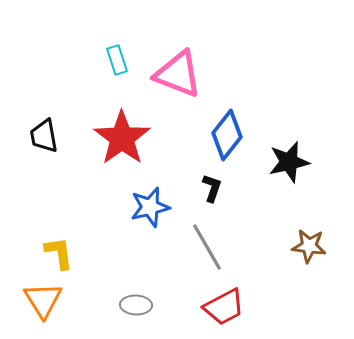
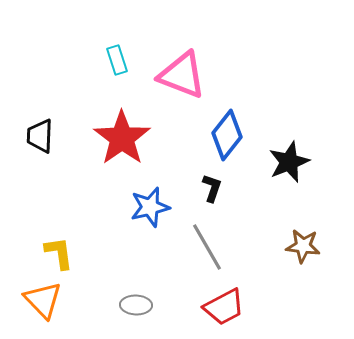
pink triangle: moved 4 px right, 1 px down
black trapezoid: moved 4 px left; rotated 12 degrees clockwise
black star: rotated 9 degrees counterclockwise
brown star: moved 6 px left
orange triangle: rotated 12 degrees counterclockwise
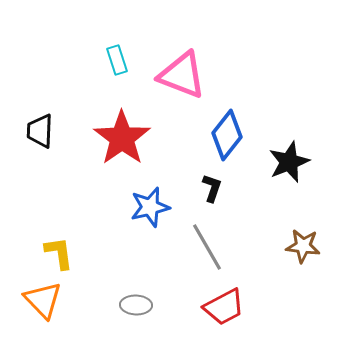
black trapezoid: moved 5 px up
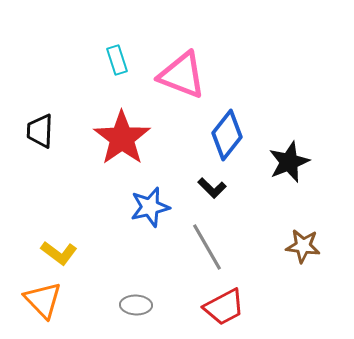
black L-shape: rotated 116 degrees clockwise
yellow L-shape: rotated 135 degrees clockwise
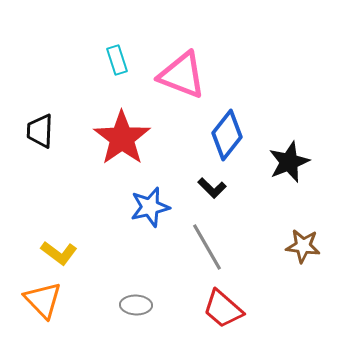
red trapezoid: moved 1 px left, 2 px down; rotated 69 degrees clockwise
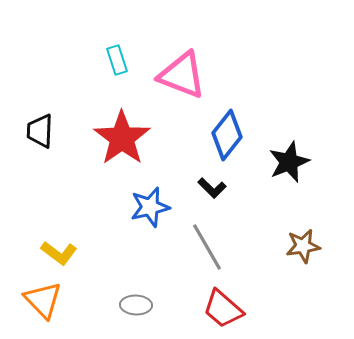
brown star: rotated 16 degrees counterclockwise
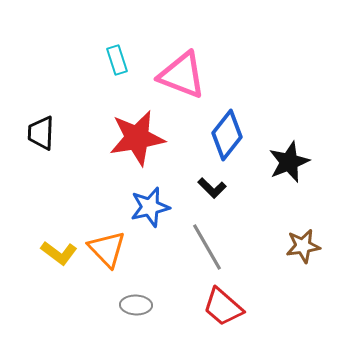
black trapezoid: moved 1 px right, 2 px down
red star: moved 15 px right; rotated 26 degrees clockwise
orange triangle: moved 64 px right, 51 px up
red trapezoid: moved 2 px up
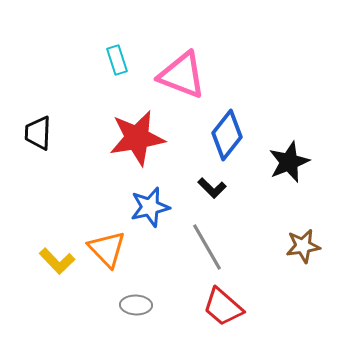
black trapezoid: moved 3 px left
yellow L-shape: moved 2 px left, 8 px down; rotated 9 degrees clockwise
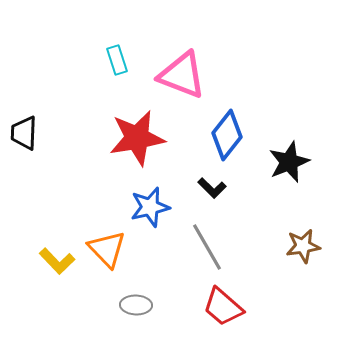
black trapezoid: moved 14 px left
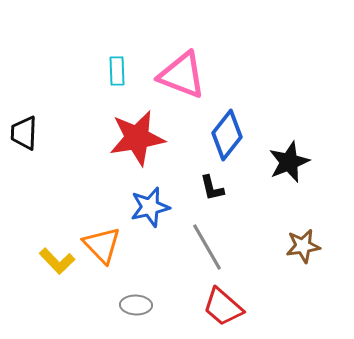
cyan rectangle: moved 11 px down; rotated 16 degrees clockwise
black L-shape: rotated 32 degrees clockwise
orange triangle: moved 5 px left, 4 px up
